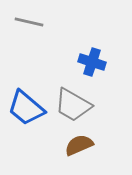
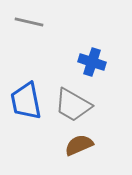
blue trapezoid: moved 7 px up; rotated 39 degrees clockwise
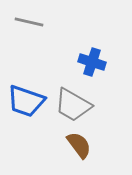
blue trapezoid: rotated 60 degrees counterclockwise
brown semicircle: rotated 76 degrees clockwise
